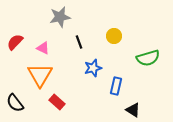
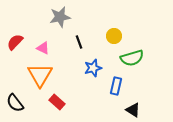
green semicircle: moved 16 px left
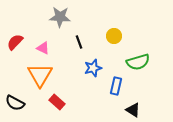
gray star: rotated 15 degrees clockwise
green semicircle: moved 6 px right, 4 px down
black semicircle: rotated 24 degrees counterclockwise
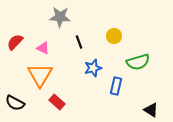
black triangle: moved 18 px right
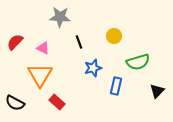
black triangle: moved 6 px right, 19 px up; rotated 42 degrees clockwise
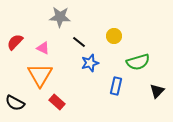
black line: rotated 32 degrees counterclockwise
blue star: moved 3 px left, 5 px up
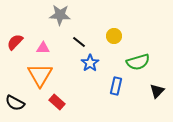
gray star: moved 2 px up
pink triangle: rotated 24 degrees counterclockwise
blue star: rotated 18 degrees counterclockwise
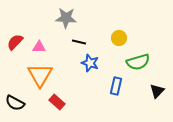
gray star: moved 6 px right, 3 px down
yellow circle: moved 5 px right, 2 px down
black line: rotated 24 degrees counterclockwise
pink triangle: moved 4 px left, 1 px up
blue star: rotated 18 degrees counterclockwise
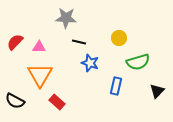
black semicircle: moved 2 px up
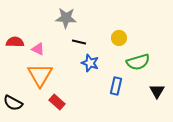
red semicircle: rotated 48 degrees clockwise
pink triangle: moved 1 px left, 2 px down; rotated 24 degrees clockwise
black triangle: rotated 14 degrees counterclockwise
black semicircle: moved 2 px left, 2 px down
